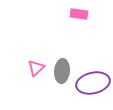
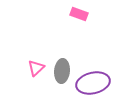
pink rectangle: rotated 12 degrees clockwise
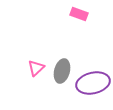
gray ellipse: rotated 10 degrees clockwise
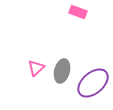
pink rectangle: moved 1 px left, 2 px up
purple ellipse: rotated 28 degrees counterclockwise
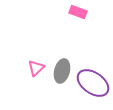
purple ellipse: rotated 76 degrees clockwise
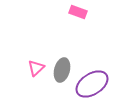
gray ellipse: moved 1 px up
purple ellipse: moved 1 px left, 1 px down; rotated 68 degrees counterclockwise
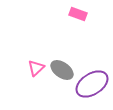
pink rectangle: moved 2 px down
gray ellipse: rotated 70 degrees counterclockwise
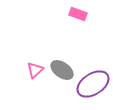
pink triangle: moved 1 px left, 2 px down
purple ellipse: moved 1 px right
